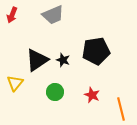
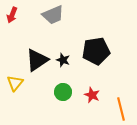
green circle: moved 8 px right
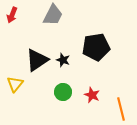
gray trapezoid: rotated 40 degrees counterclockwise
black pentagon: moved 4 px up
yellow triangle: moved 1 px down
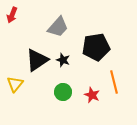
gray trapezoid: moved 5 px right, 12 px down; rotated 15 degrees clockwise
orange line: moved 7 px left, 27 px up
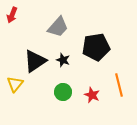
black triangle: moved 2 px left, 1 px down
orange line: moved 5 px right, 3 px down
